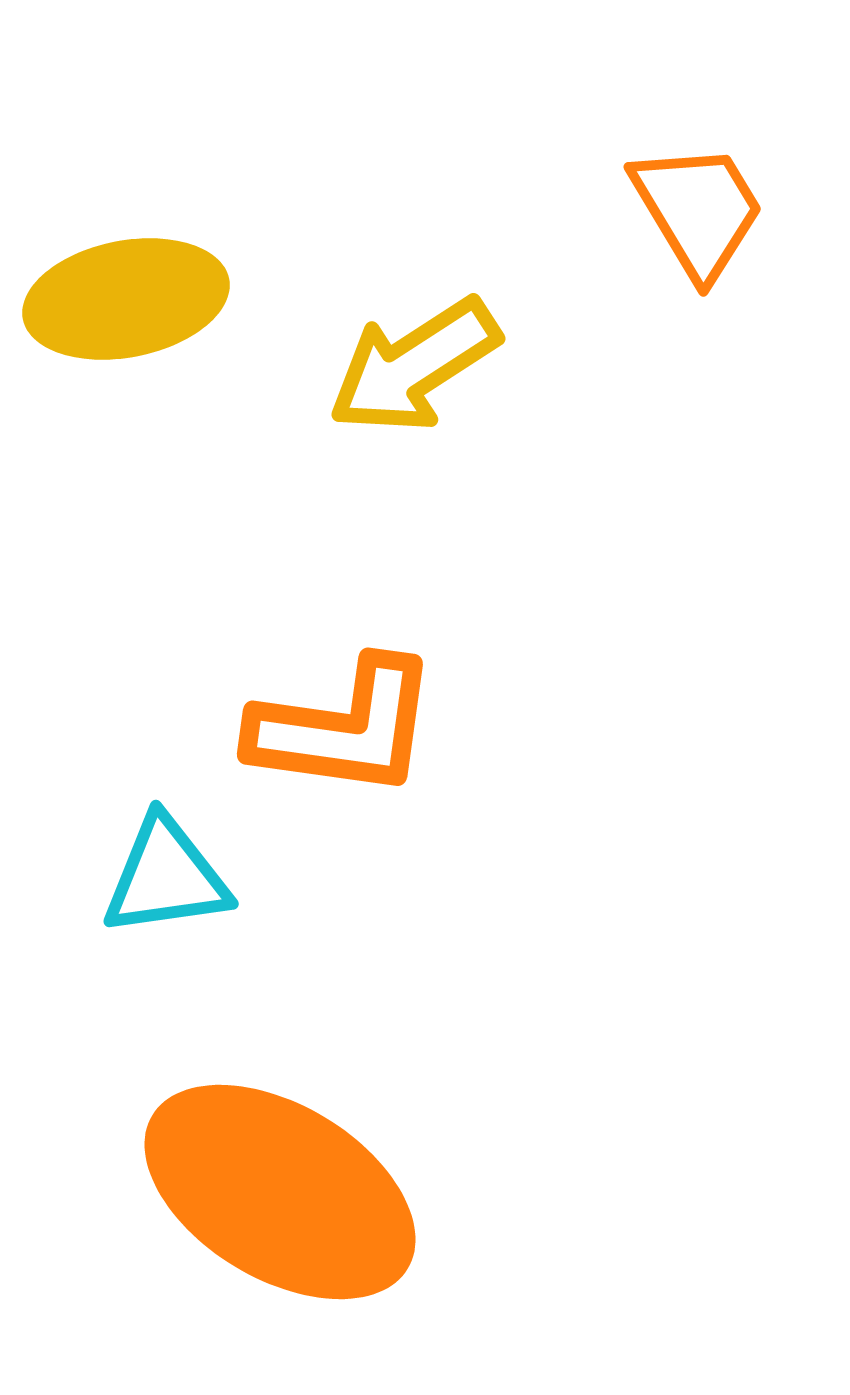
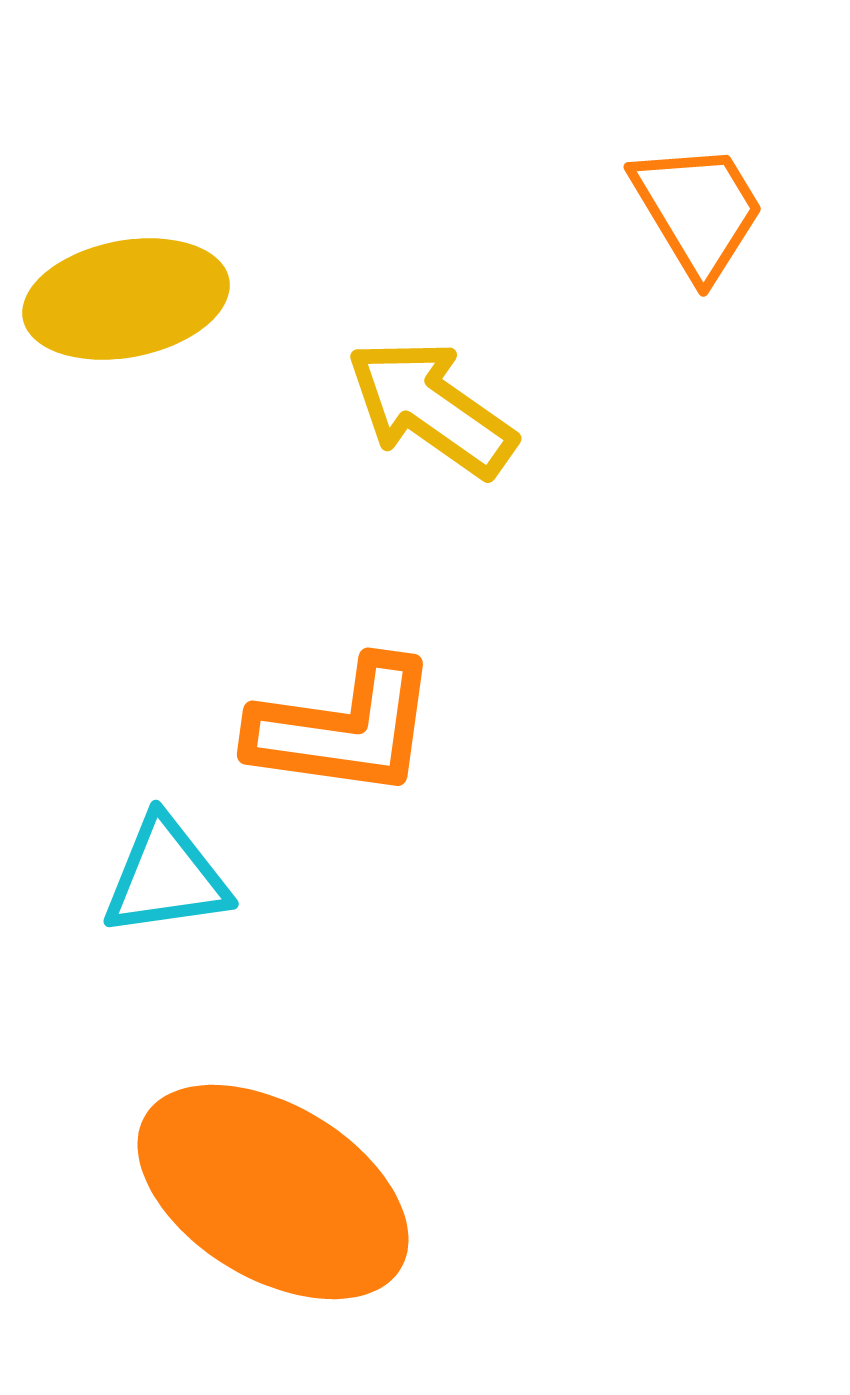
yellow arrow: moved 17 px right, 42 px down; rotated 68 degrees clockwise
orange ellipse: moved 7 px left
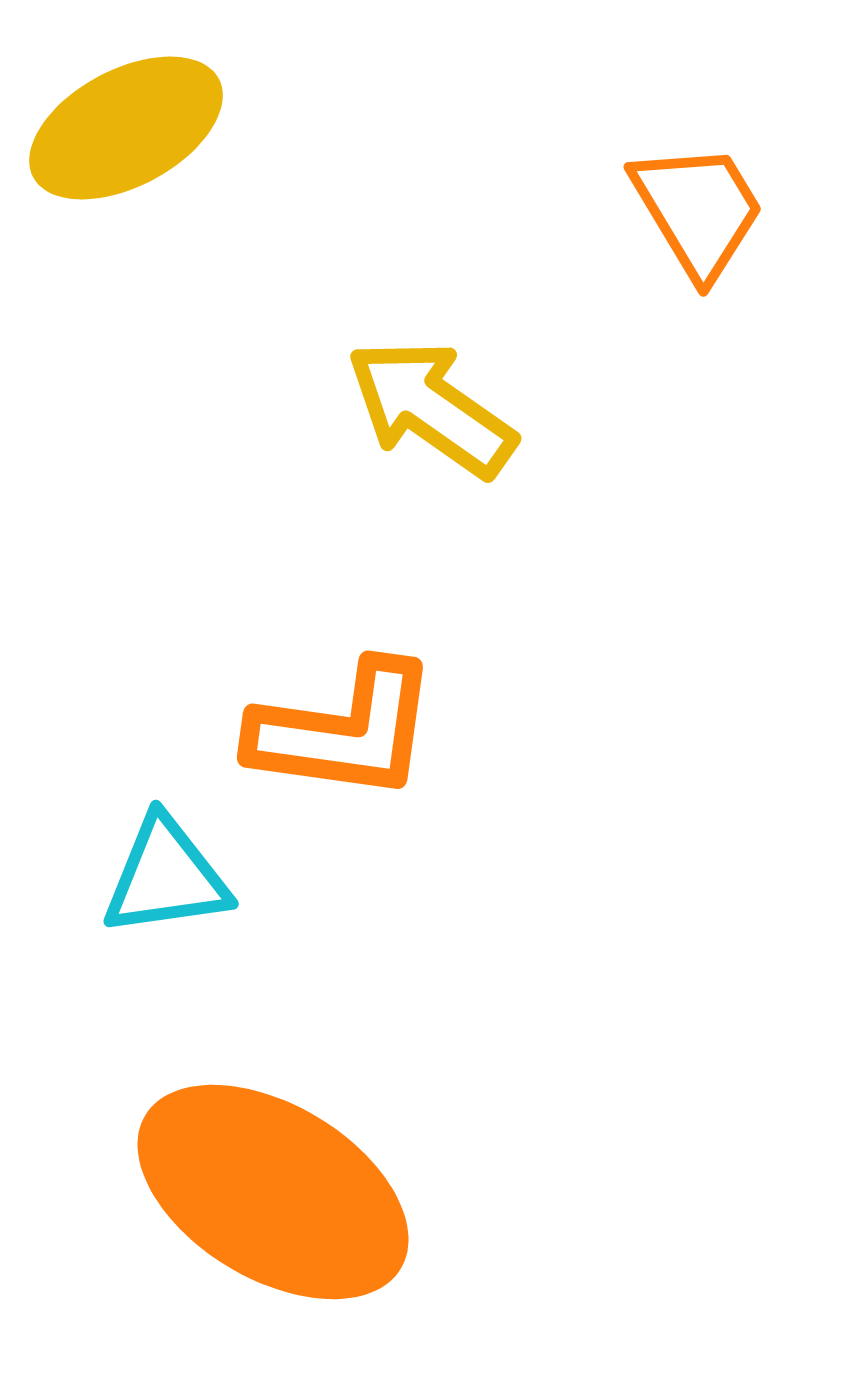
yellow ellipse: moved 171 px up; rotated 17 degrees counterclockwise
orange L-shape: moved 3 px down
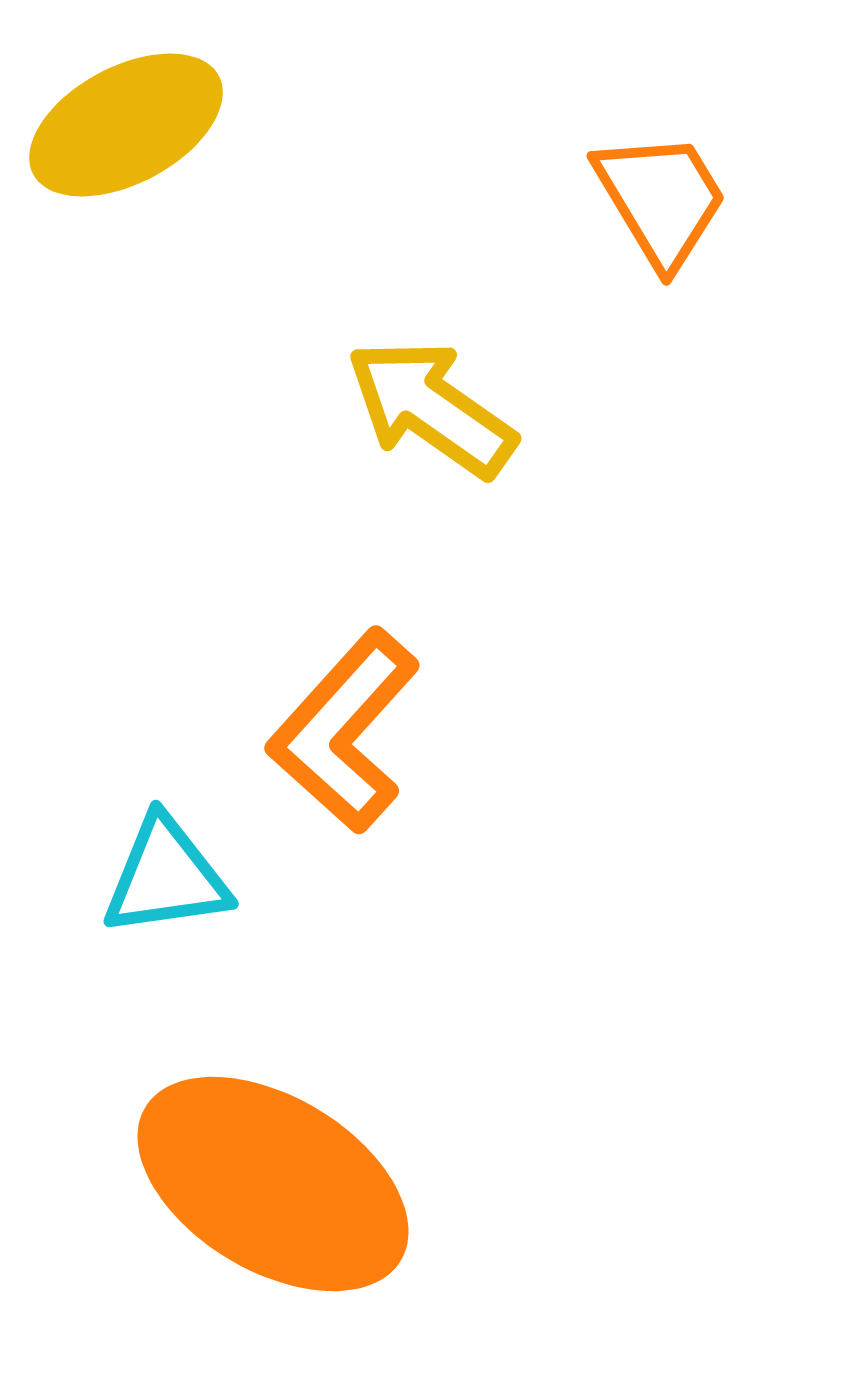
yellow ellipse: moved 3 px up
orange trapezoid: moved 37 px left, 11 px up
orange L-shape: rotated 124 degrees clockwise
orange ellipse: moved 8 px up
